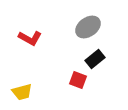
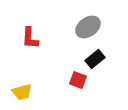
red L-shape: rotated 65 degrees clockwise
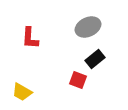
gray ellipse: rotated 10 degrees clockwise
yellow trapezoid: rotated 45 degrees clockwise
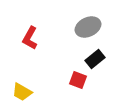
red L-shape: rotated 25 degrees clockwise
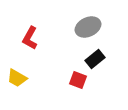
yellow trapezoid: moved 5 px left, 14 px up
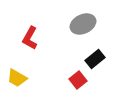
gray ellipse: moved 5 px left, 3 px up
red square: rotated 30 degrees clockwise
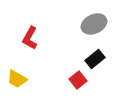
gray ellipse: moved 11 px right
yellow trapezoid: moved 1 px down
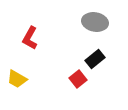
gray ellipse: moved 1 px right, 2 px up; rotated 35 degrees clockwise
red square: moved 1 px up
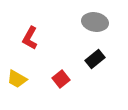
red square: moved 17 px left
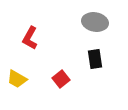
black rectangle: rotated 60 degrees counterclockwise
